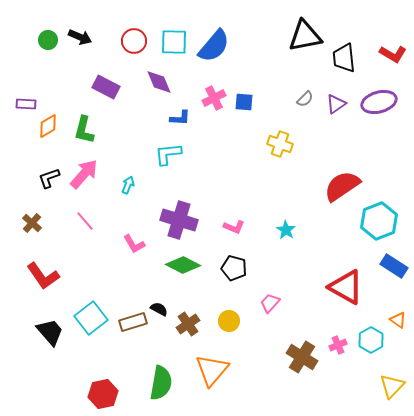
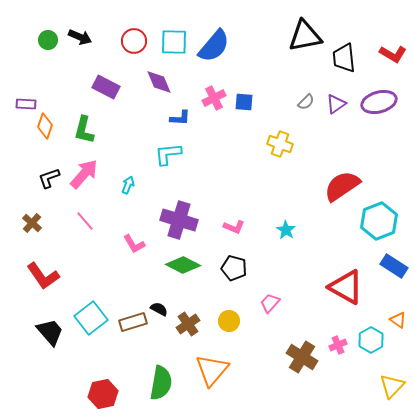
gray semicircle at (305, 99): moved 1 px right, 3 px down
orange diamond at (48, 126): moved 3 px left; rotated 40 degrees counterclockwise
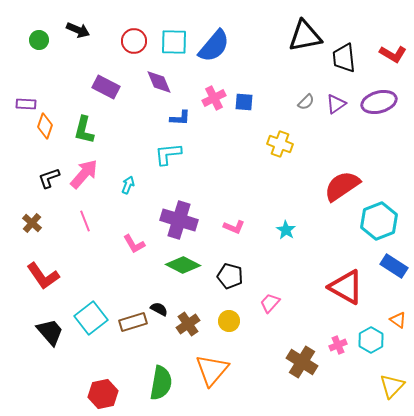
black arrow at (80, 37): moved 2 px left, 7 px up
green circle at (48, 40): moved 9 px left
pink line at (85, 221): rotated 20 degrees clockwise
black pentagon at (234, 268): moved 4 px left, 8 px down
brown cross at (302, 357): moved 5 px down
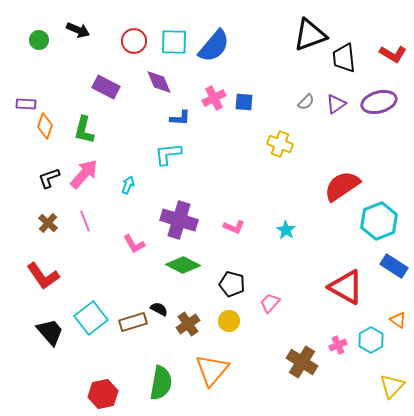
black triangle at (305, 36): moved 5 px right, 1 px up; rotated 9 degrees counterclockwise
brown cross at (32, 223): moved 16 px right
black pentagon at (230, 276): moved 2 px right, 8 px down
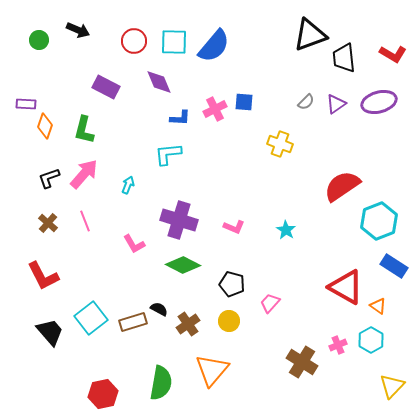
pink cross at (214, 98): moved 1 px right, 11 px down
red L-shape at (43, 276): rotated 8 degrees clockwise
orange triangle at (398, 320): moved 20 px left, 14 px up
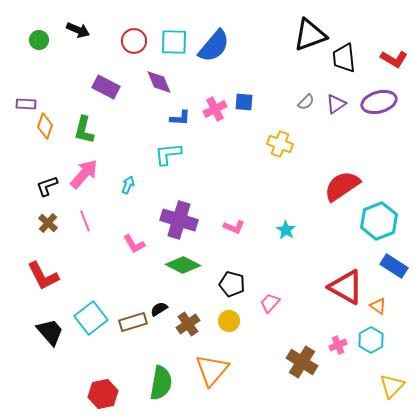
red L-shape at (393, 54): moved 1 px right, 5 px down
black L-shape at (49, 178): moved 2 px left, 8 px down
black semicircle at (159, 309): rotated 60 degrees counterclockwise
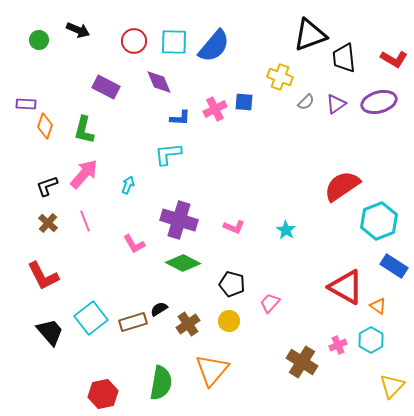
yellow cross at (280, 144): moved 67 px up
green diamond at (183, 265): moved 2 px up
